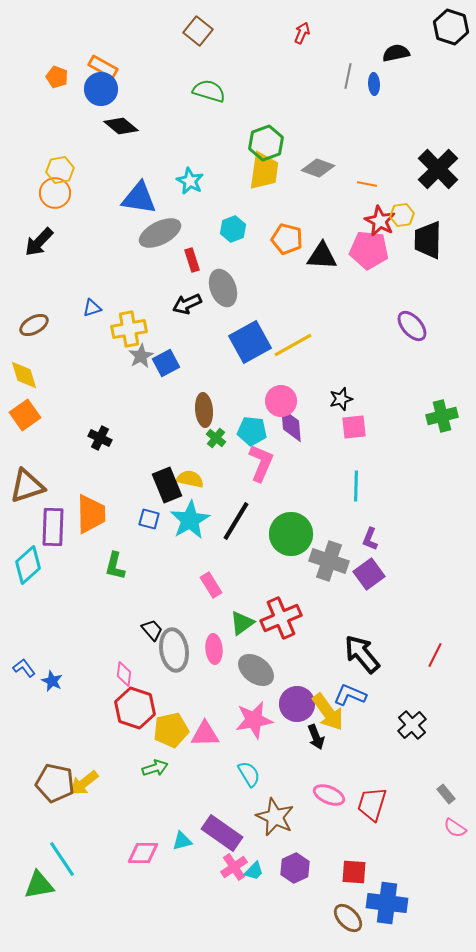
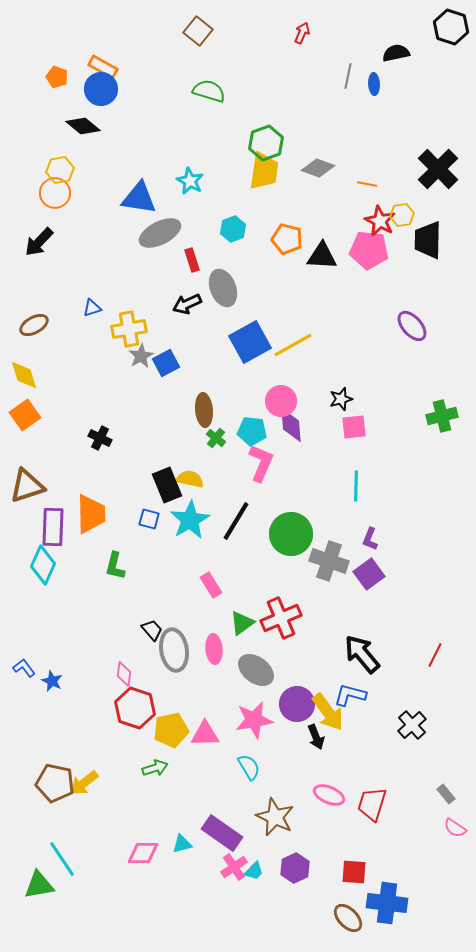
black diamond at (121, 126): moved 38 px left
cyan diamond at (28, 565): moved 15 px right; rotated 24 degrees counterclockwise
blue L-shape at (350, 695): rotated 8 degrees counterclockwise
cyan semicircle at (249, 774): moved 7 px up
cyan triangle at (182, 841): moved 3 px down
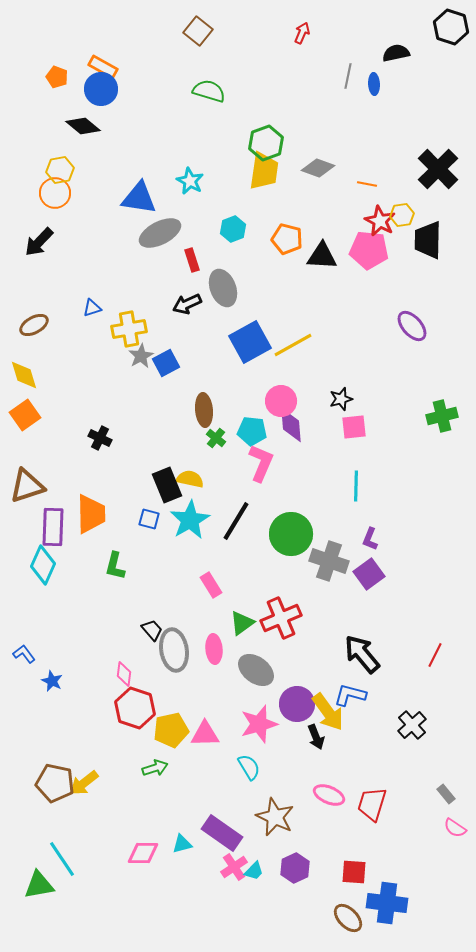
blue L-shape at (24, 668): moved 14 px up
pink star at (254, 720): moved 5 px right, 4 px down; rotated 6 degrees counterclockwise
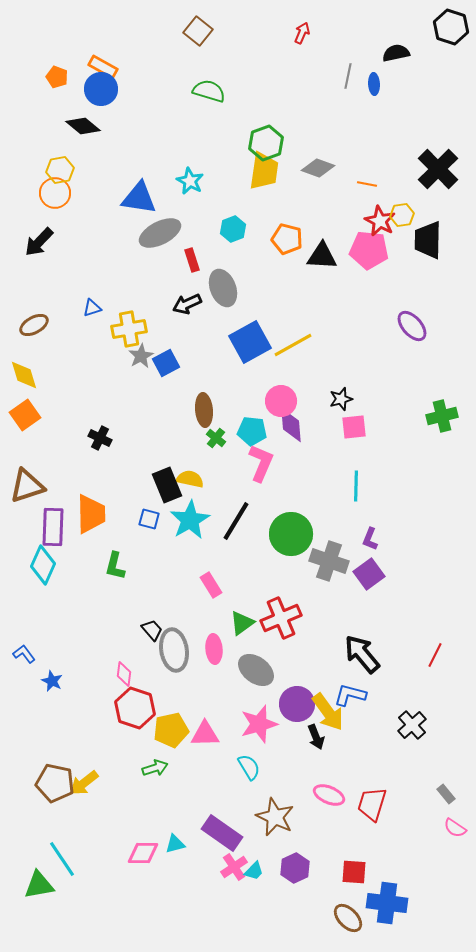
cyan triangle at (182, 844): moved 7 px left
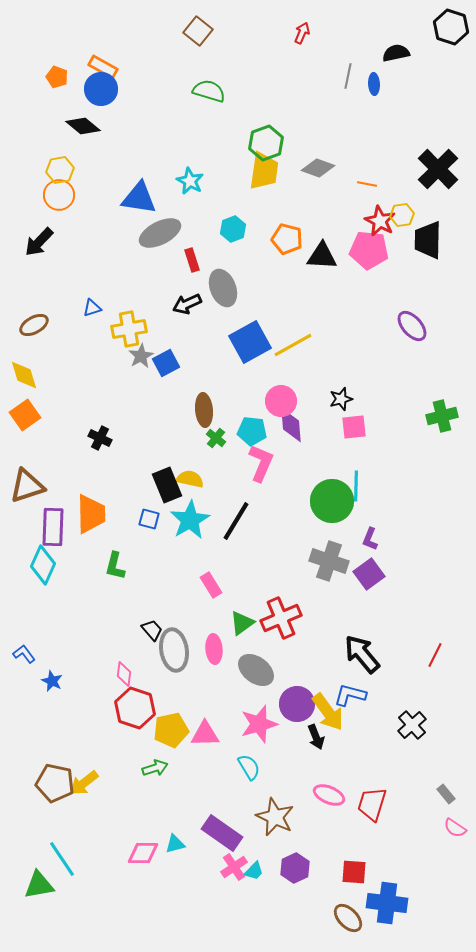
orange circle at (55, 193): moved 4 px right, 2 px down
green circle at (291, 534): moved 41 px right, 33 px up
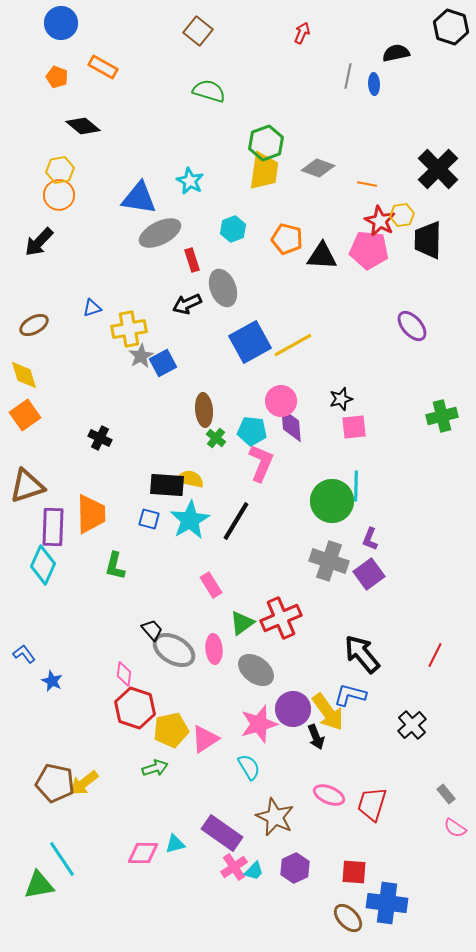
blue circle at (101, 89): moved 40 px left, 66 px up
blue square at (166, 363): moved 3 px left
black rectangle at (167, 485): rotated 64 degrees counterclockwise
gray ellipse at (174, 650): rotated 51 degrees counterclockwise
purple circle at (297, 704): moved 4 px left, 5 px down
pink triangle at (205, 734): moved 5 px down; rotated 32 degrees counterclockwise
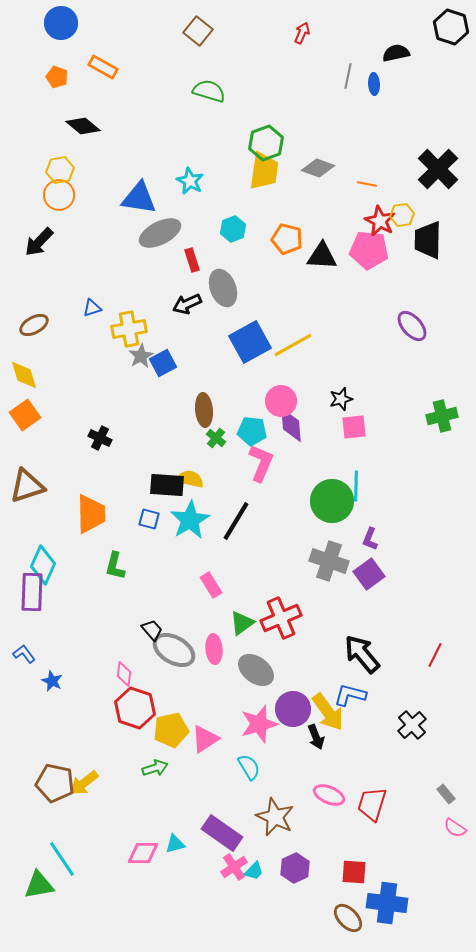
purple rectangle at (53, 527): moved 21 px left, 65 px down
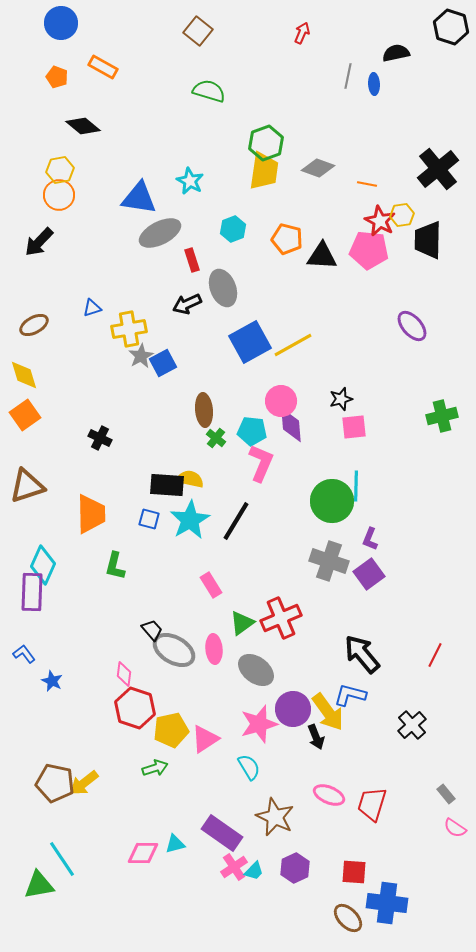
black cross at (438, 169): rotated 6 degrees clockwise
